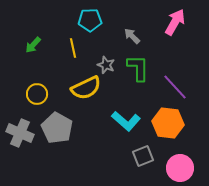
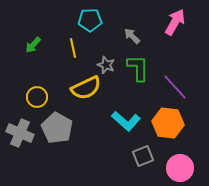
yellow circle: moved 3 px down
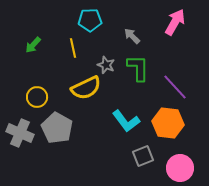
cyan L-shape: rotated 12 degrees clockwise
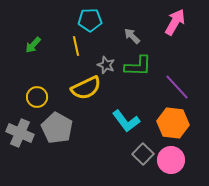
yellow line: moved 3 px right, 2 px up
green L-shape: moved 2 px up; rotated 92 degrees clockwise
purple line: moved 2 px right
orange hexagon: moved 5 px right
gray square: moved 2 px up; rotated 25 degrees counterclockwise
pink circle: moved 9 px left, 8 px up
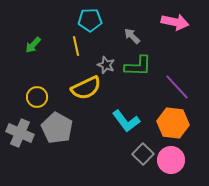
pink arrow: rotated 72 degrees clockwise
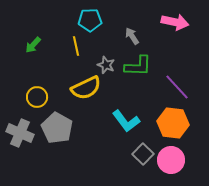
gray arrow: rotated 12 degrees clockwise
